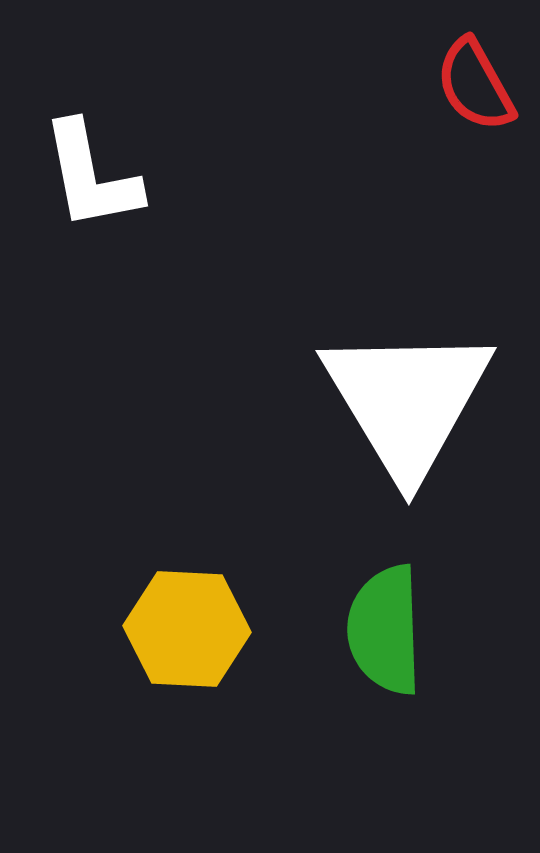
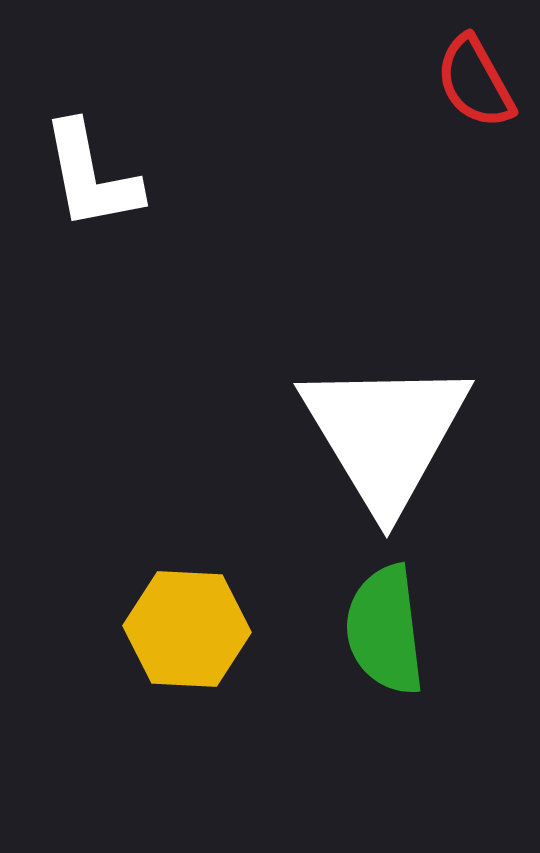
red semicircle: moved 3 px up
white triangle: moved 22 px left, 33 px down
green semicircle: rotated 5 degrees counterclockwise
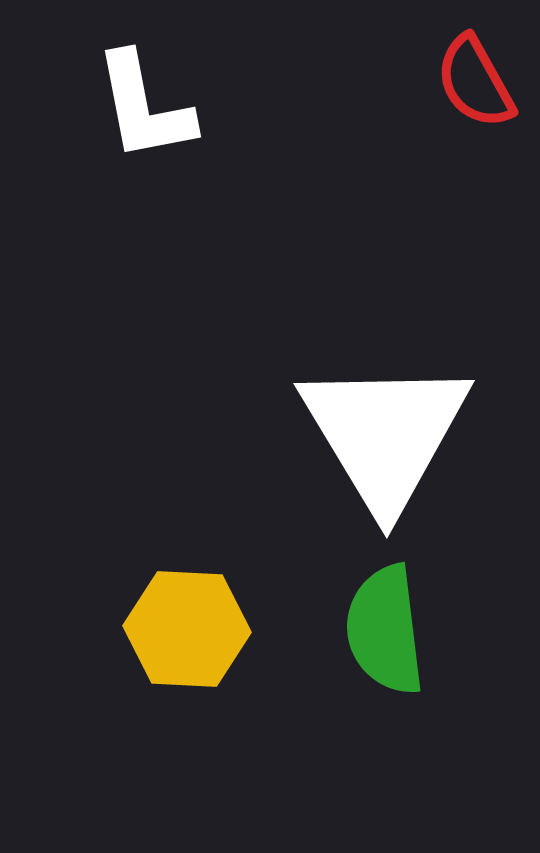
white L-shape: moved 53 px right, 69 px up
